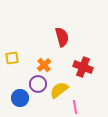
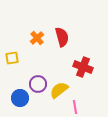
orange cross: moved 7 px left, 27 px up
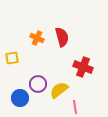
orange cross: rotated 24 degrees counterclockwise
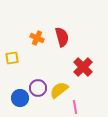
red cross: rotated 24 degrees clockwise
purple circle: moved 4 px down
